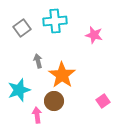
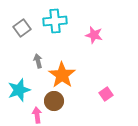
pink square: moved 3 px right, 7 px up
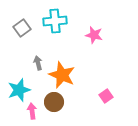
gray arrow: moved 2 px down
orange star: rotated 12 degrees counterclockwise
pink square: moved 2 px down
brown circle: moved 1 px down
pink arrow: moved 5 px left, 4 px up
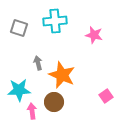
gray square: moved 3 px left; rotated 36 degrees counterclockwise
cyan star: rotated 15 degrees clockwise
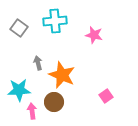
gray square: rotated 18 degrees clockwise
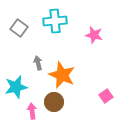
cyan star: moved 3 px left, 3 px up; rotated 10 degrees counterclockwise
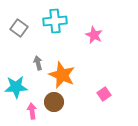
pink star: rotated 12 degrees clockwise
cyan star: rotated 10 degrees clockwise
pink square: moved 2 px left, 2 px up
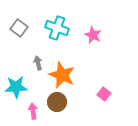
cyan cross: moved 2 px right, 7 px down; rotated 25 degrees clockwise
pink star: moved 1 px left
pink square: rotated 16 degrees counterclockwise
brown circle: moved 3 px right
pink arrow: moved 1 px right
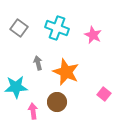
orange star: moved 4 px right, 3 px up
